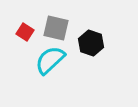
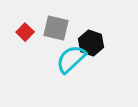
red square: rotated 12 degrees clockwise
cyan semicircle: moved 21 px right, 1 px up
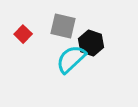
gray square: moved 7 px right, 2 px up
red square: moved 2 px left, 2 px down
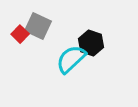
gray square: moved 25 px left; rotated 12 degrees clockwise
red square: moved 3 px left
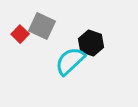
gray square: moved 4 px right
cyan semicircle: moved 1 px left, 2 px down
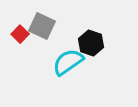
cyan semicircle: moved 2 px left, 1 px down; rotated 8 degrees clockwise
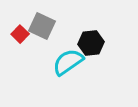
black hexagon: rotated 25 degrees counterclockwise
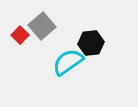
gray square: rotated 24 degrees clockwise
red square: moved 1 px down
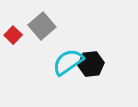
red square: moved 7 px left
black hexagon: moved 21 px down
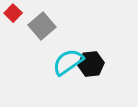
red square: moved 22 px up
